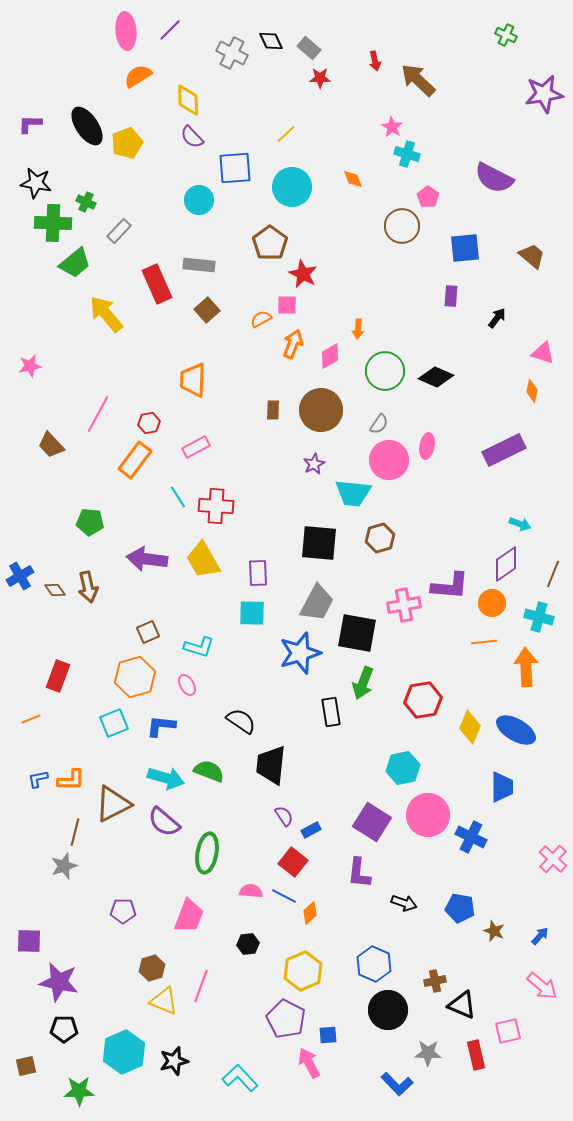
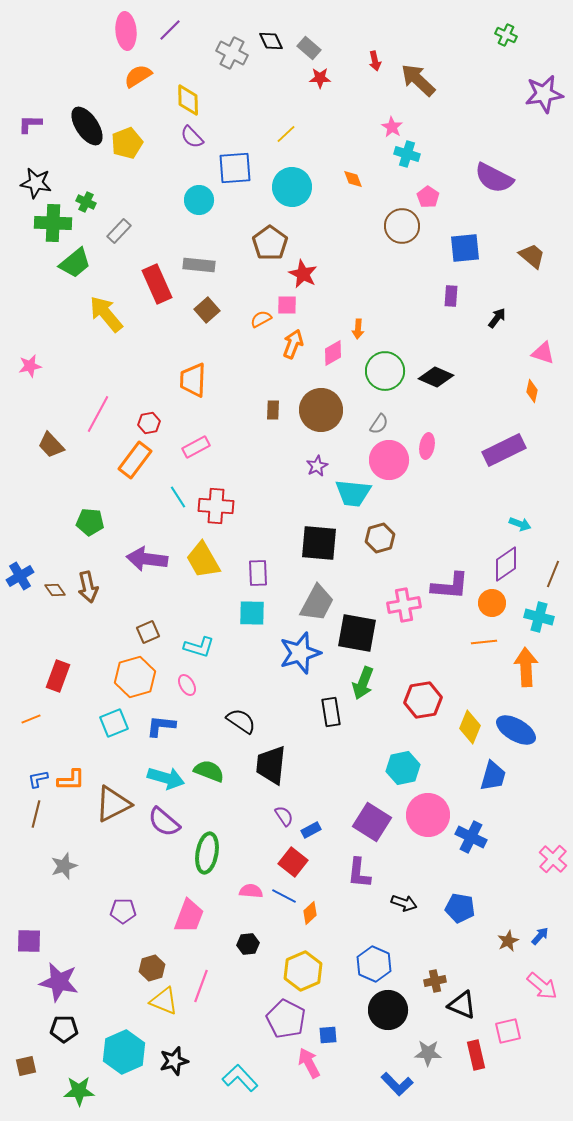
pink diamond at (330, 356): moved 3 px right, 3 px up
purple star at (314, 464): moved 3 px right, 2 px down
blue trapezoid at (502, 787): moved 9 px left, 11 px up; rotated 16 degrees clockwise
brown line at (75, 832): moved 39 px left, 18 px up
brown star at (494, 931): moved 14 px right, 10 px down; rotated 25 degrees clockwise
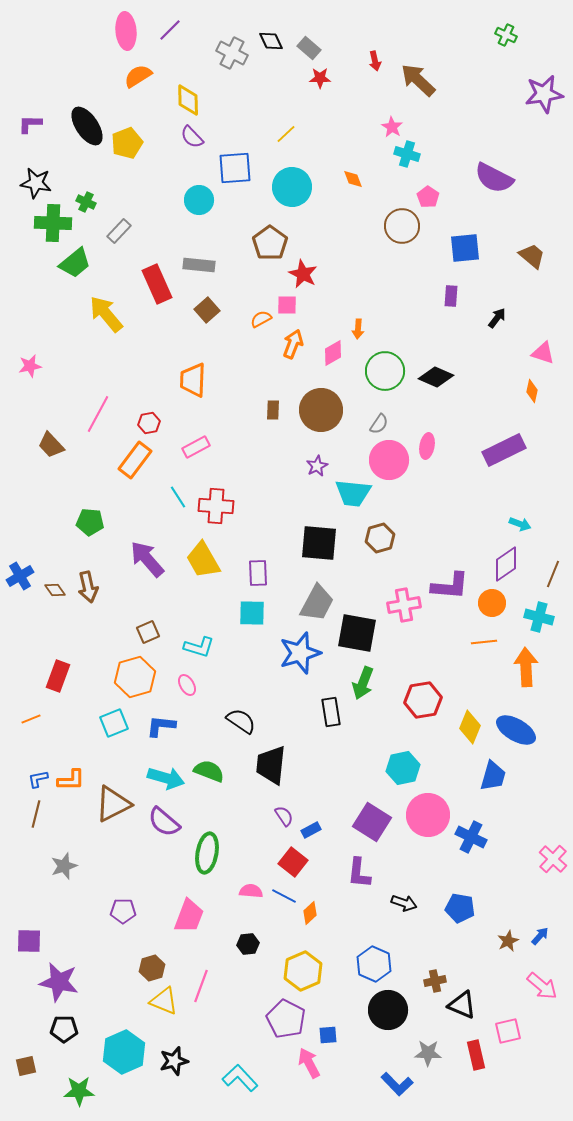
purple arrow at (147, 559): rotated 42 degrees clockwise
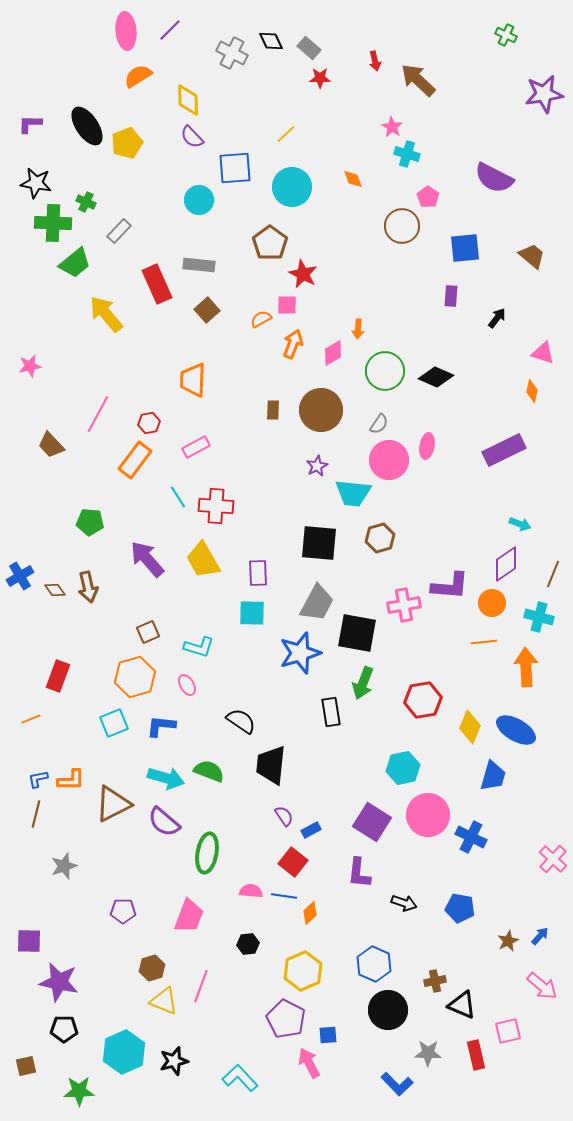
blue line at (284, 896): rotated 20 degrees counterclockwise
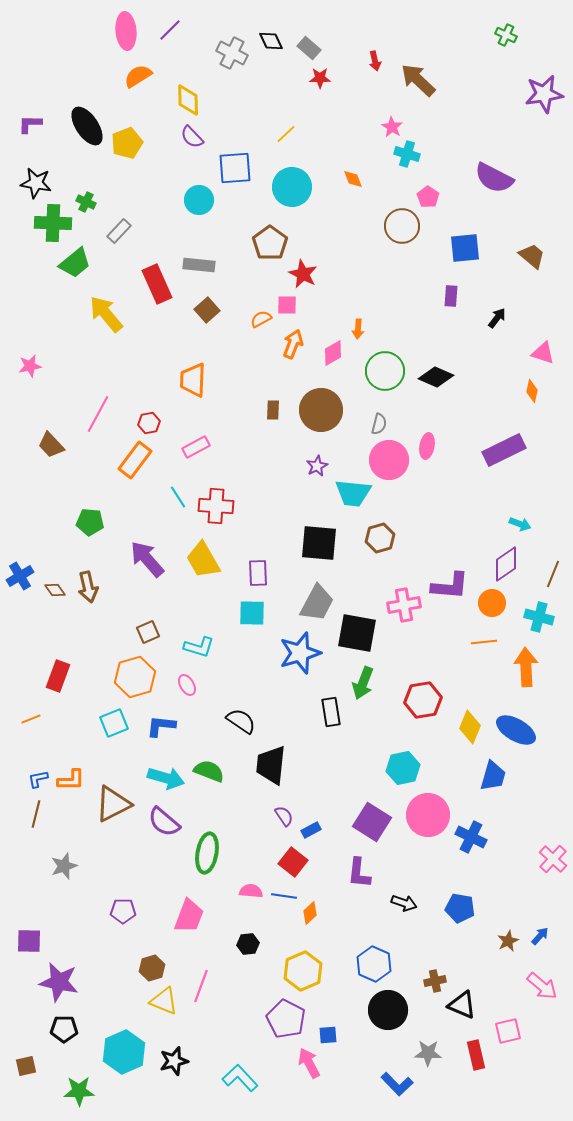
gray semicircle at (379, 424): rotated 20 degrees counterclockwise
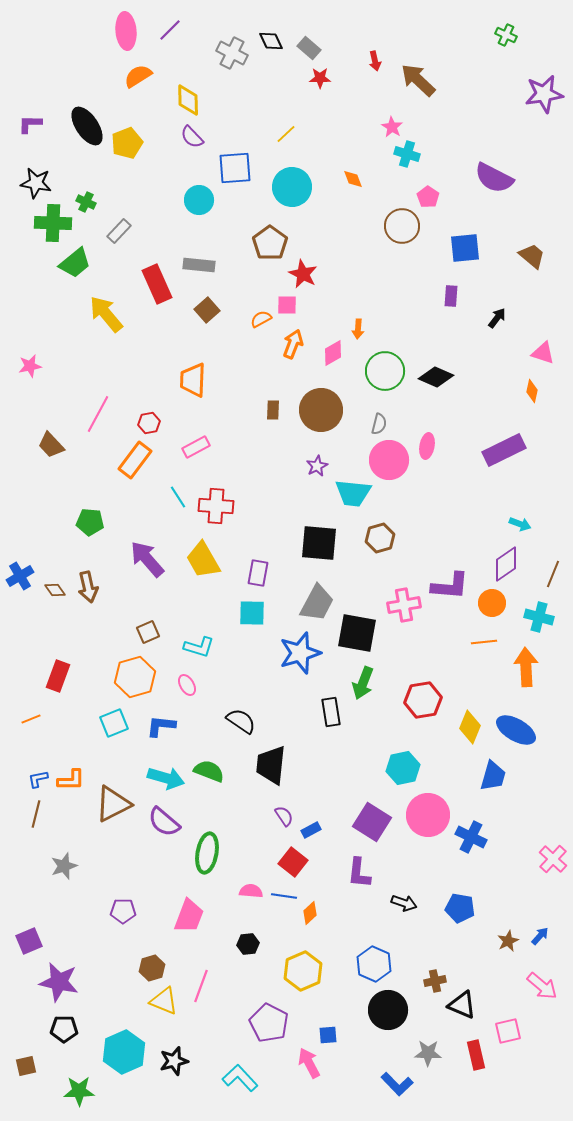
purple rectangle at (258, 573): rotated 12 degrees clockwise
purple square at (29, 941): rotated 24 degrees counterclockwise
purple pentagon at (286, 1019): moved 17 px left, 4 px down
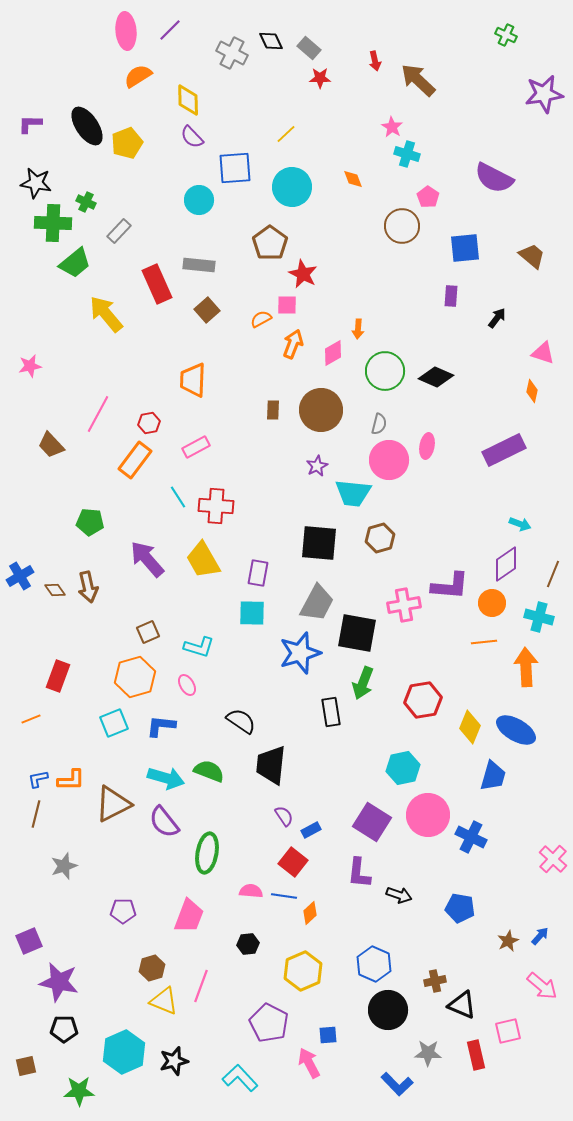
purple semicircle at (164, 822): rotated 12 degrees clockwise
black arrow at (404, 903): moved 5 px left, 8 px up
